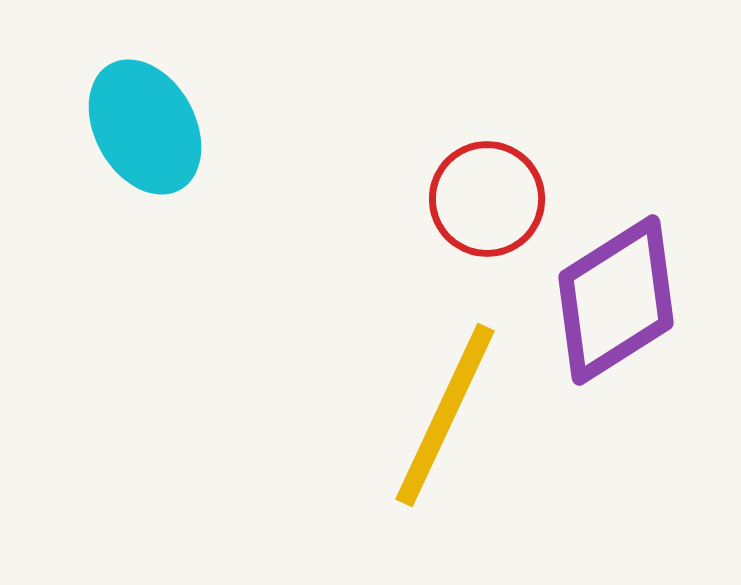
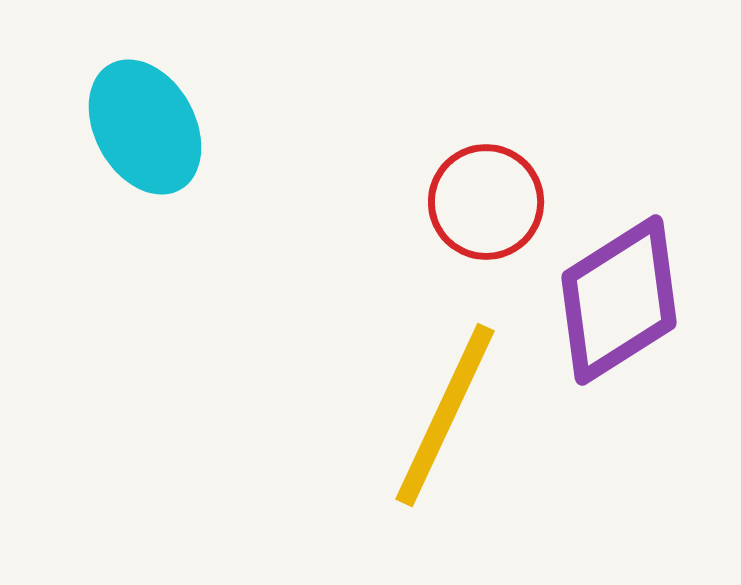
red circle: moved 1 px left, 3 px down
purple diamond: moved 3 px right
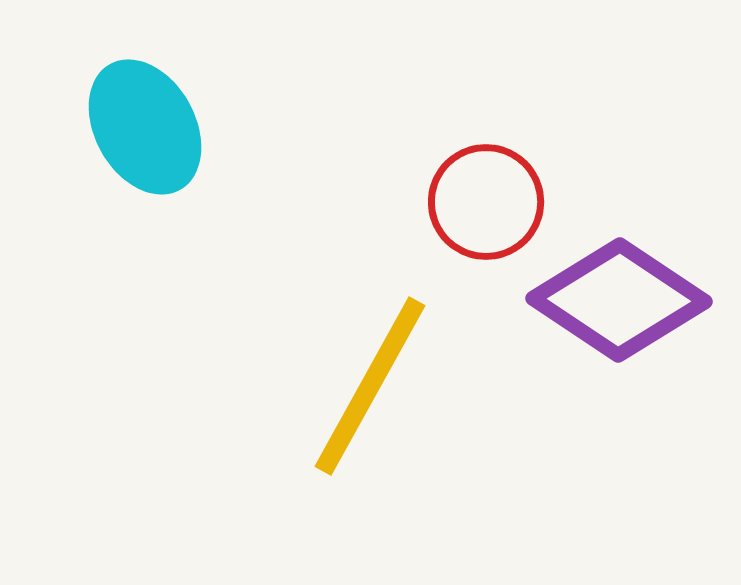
purple diamond: rotated 66 degrees clockwise
yellow line: moved 75 px left, 29 px up; rotated 4 degrees clockwise
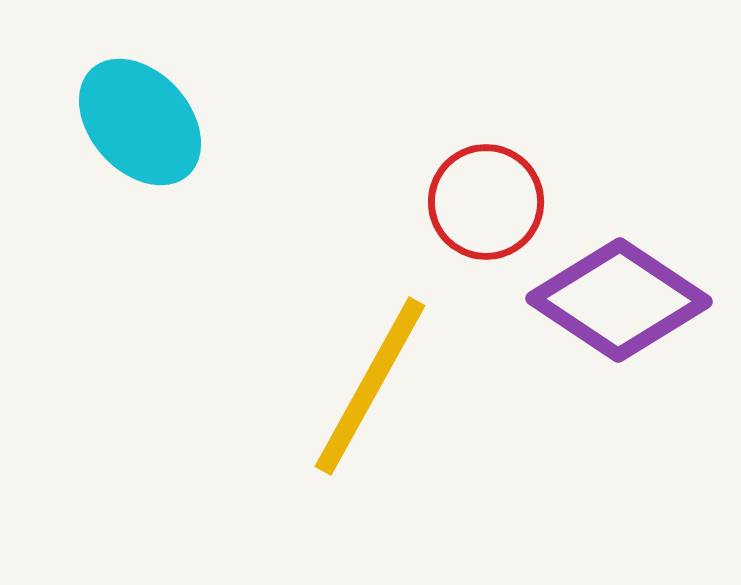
cyan ellipse: moved 5 px left, 5 px up; rotated 13 degrees counterclockwise
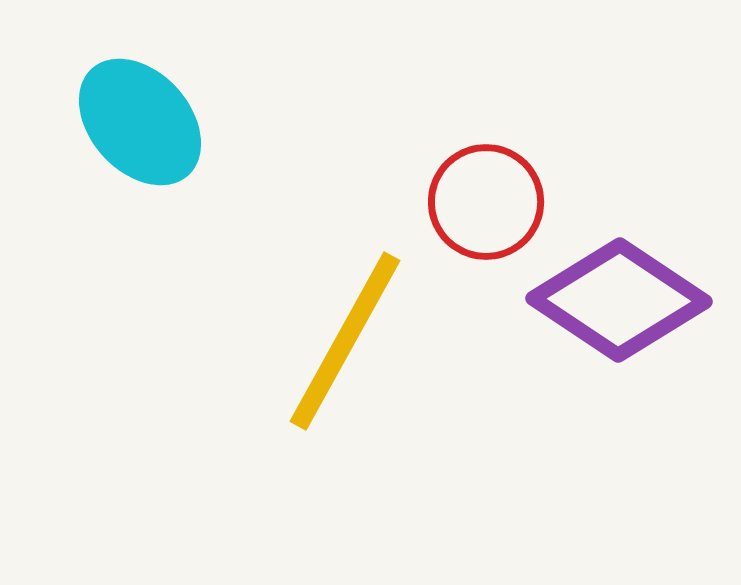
yellow line: moved 25 px left, 45 px up
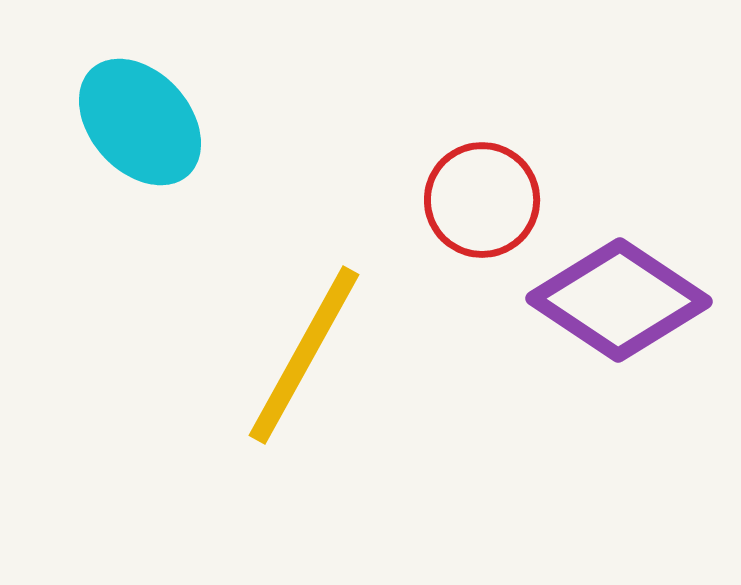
red circle: moved 4 px left, 2 px up
yellow line: moved 41 px left, 14 px down
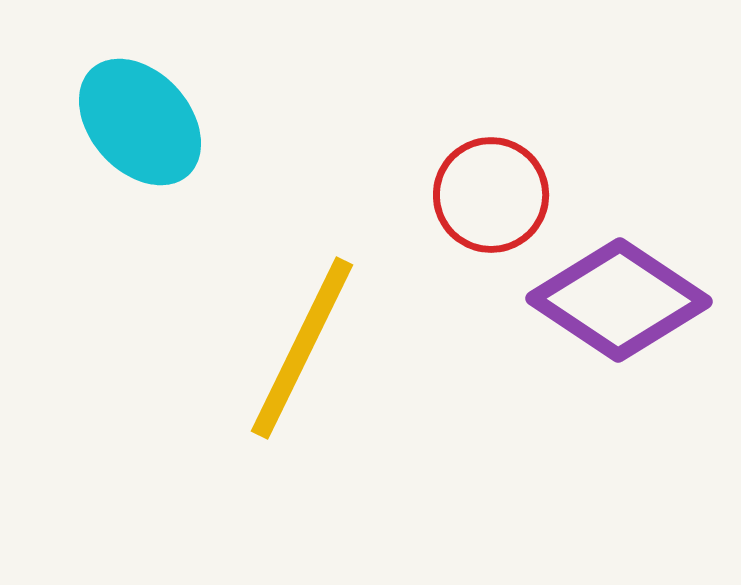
red circle: moved 9 px right, 5 px up
yellow line: moved 2 px left, 7 px up; rotated 3 degrees counterclockwise
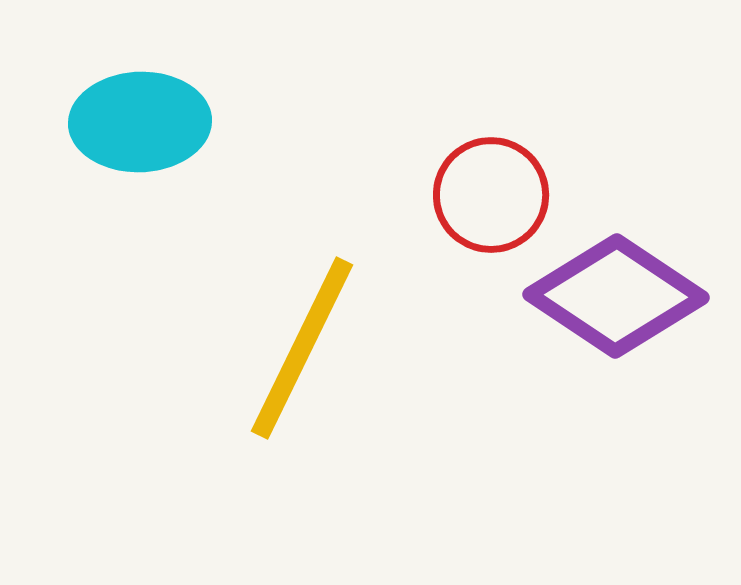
cyan ellipse: rotated 50 degrees counterclockwise
purple diamond: moved 3 px left, 4 px up
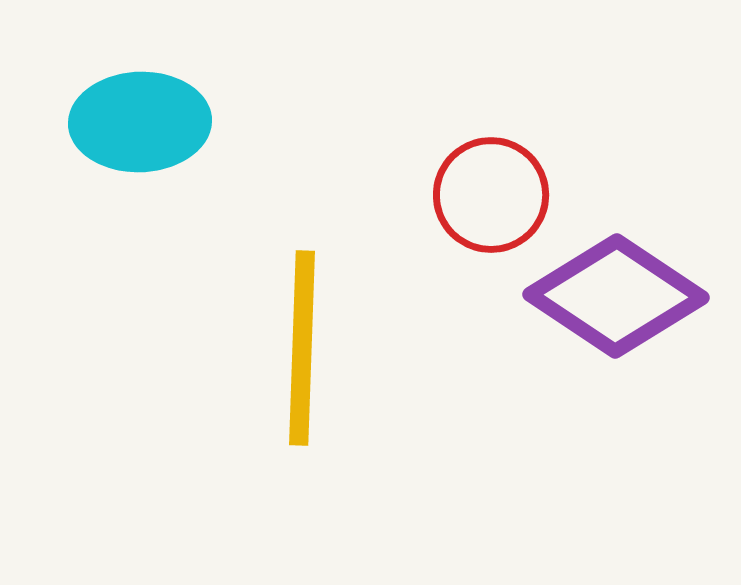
yellow line: rotated 24 degrees counterclockwise
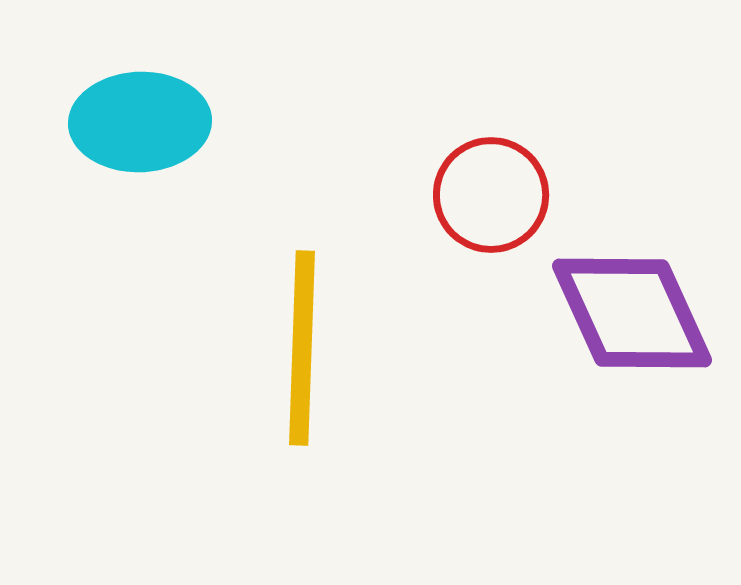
purple diamond: moved 16 px right, 17 px down; rotated 32 degrees clockwise
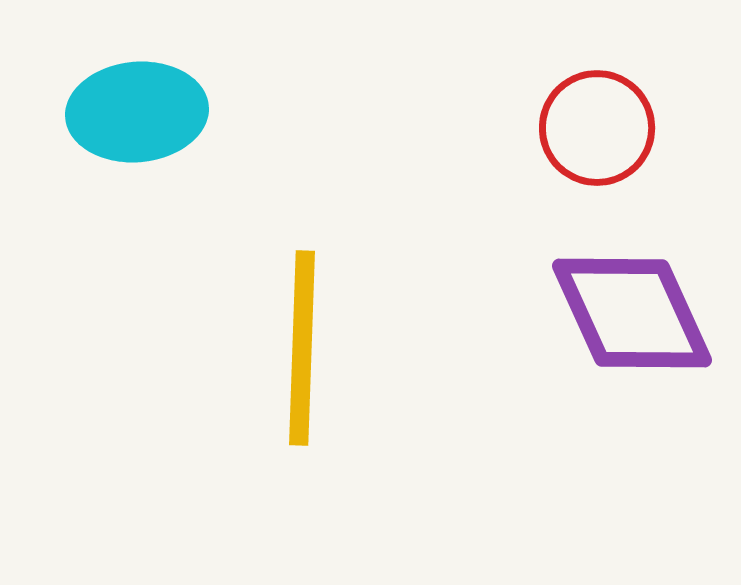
cyan ellipse: moved 3 px left, 10 px up; rotated 3 degrees counterclockwise
red circle: moved 106 px right, 67 px up
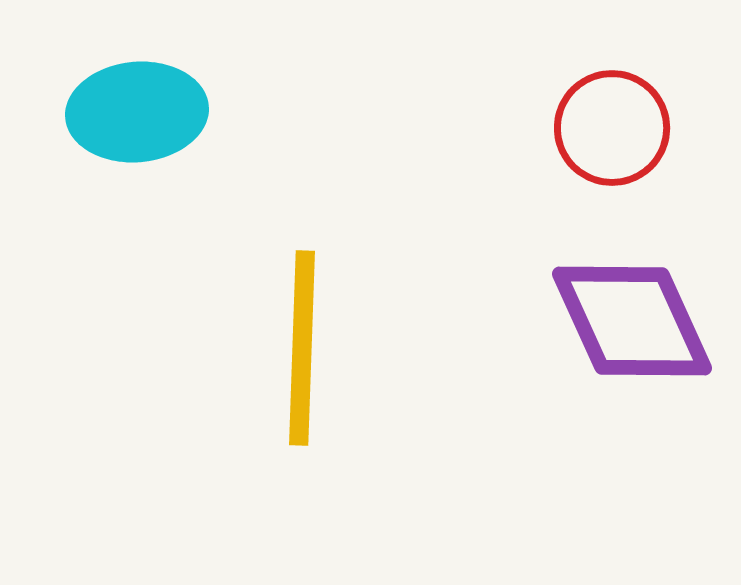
red circle: moved 15 px right
purple diamond: moved 8 px down
